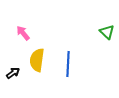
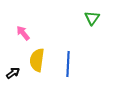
green triangle: moved 15 px left, 14 px up; rotated 21 degrees clockwise
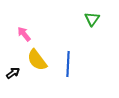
green triangle: moved 1 px down
pink arrow: moved 1 px right, 1 px down
yellow semicircle: rotated 45 degrees counterclockwise
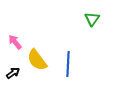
pink arrow: moved 9 px left, 8 px down
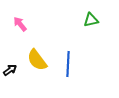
green triangle: moved 1 px left, 1 px down; rotated 42 degrees clockwise
pink arrow: moved 5 px right, 18 px up
black arrow: moved 3 px left, 3 px up
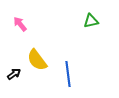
green triangle: moved 1 px down
blue line: moved 10 px down; rotated 10 degrees counterclockwise
black arrow: moved 4 px right, 4 px down
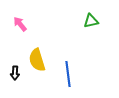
yellow semicircle: rotated 20 degrees clockwise
black arrow: moved 1 px right, 1 px up; rotated 128 degrees clockwise
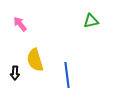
yellow semicircle: moved 2 px left
blue line: moved 1 px left, 1 px down
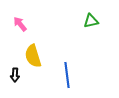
yellow semicircle: moved 2 px left, 4 px up
black arrow: moved 2 px down
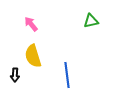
pink arrow: moved 11 px right
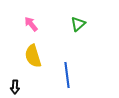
green triangle: moved 13 px left, 3 px down; rotated 28 degrees counterclockwise
black arrow: moved 12 px down
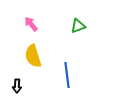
green triangle: moved 2 px down; rotated 21 degrees clockwise
black arrow: moved 2 px right, 1 px up
